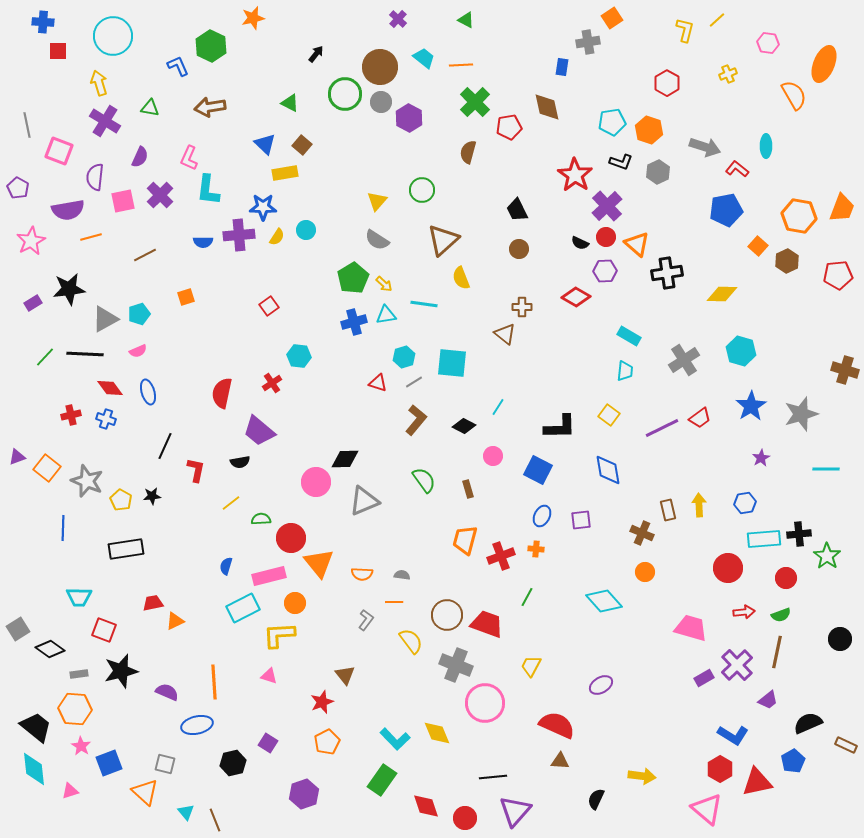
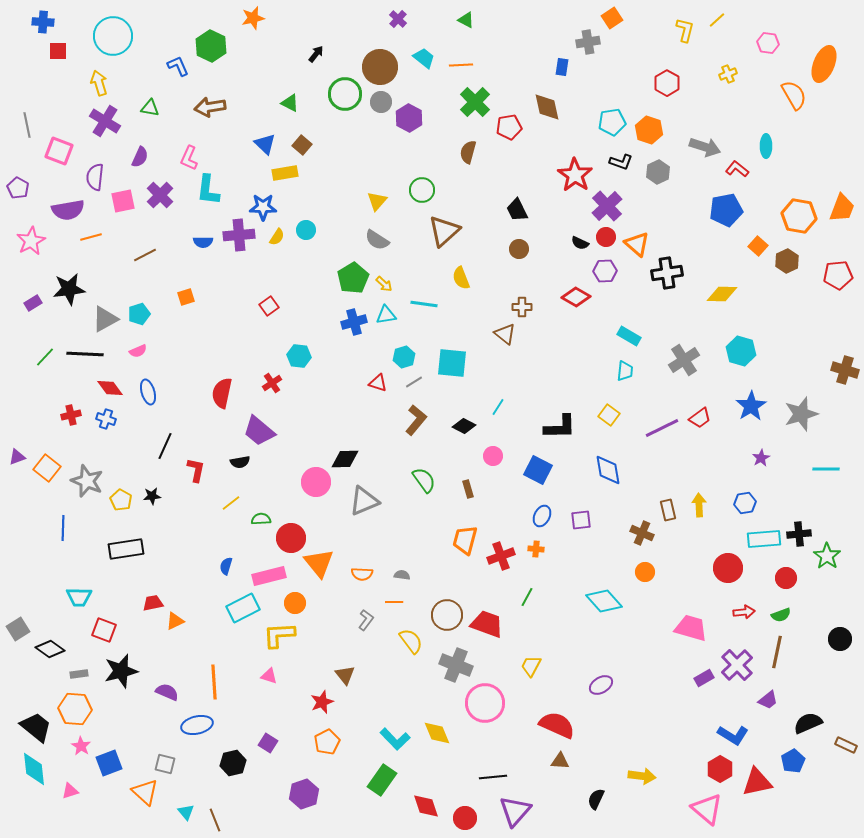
brown triangle at (443, 240): moved 1 px right, 9 px up
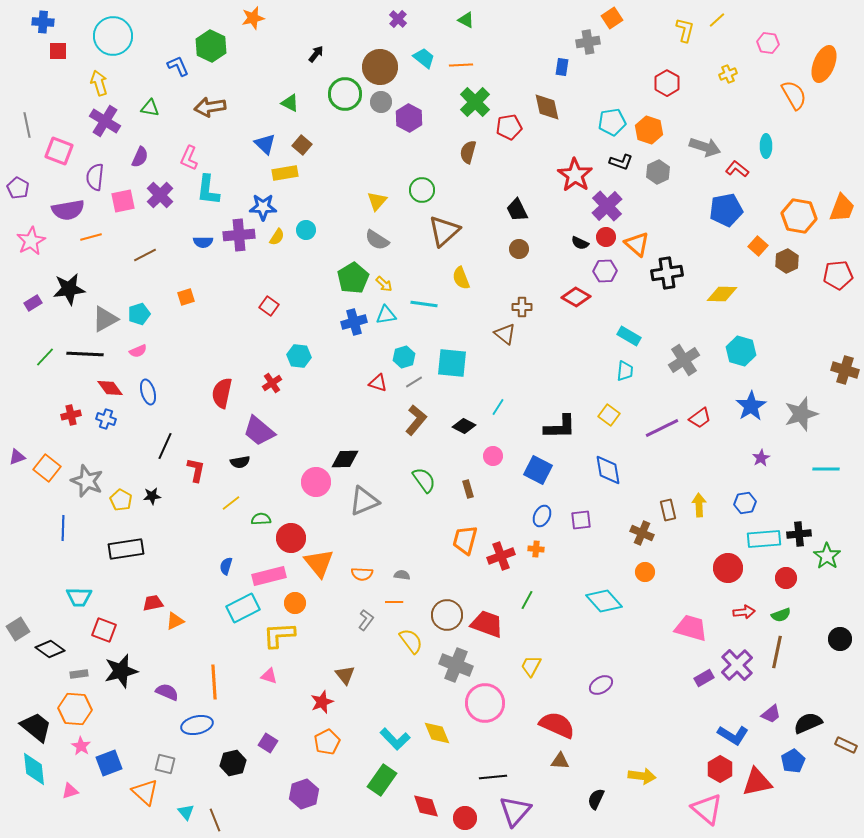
red square at (269, 306): rotated 18 degrees counterclockwise
green line at (527, 597): moved 3 px down
purple trapezoid at (768, 700): moved 3 px right, 14 px down
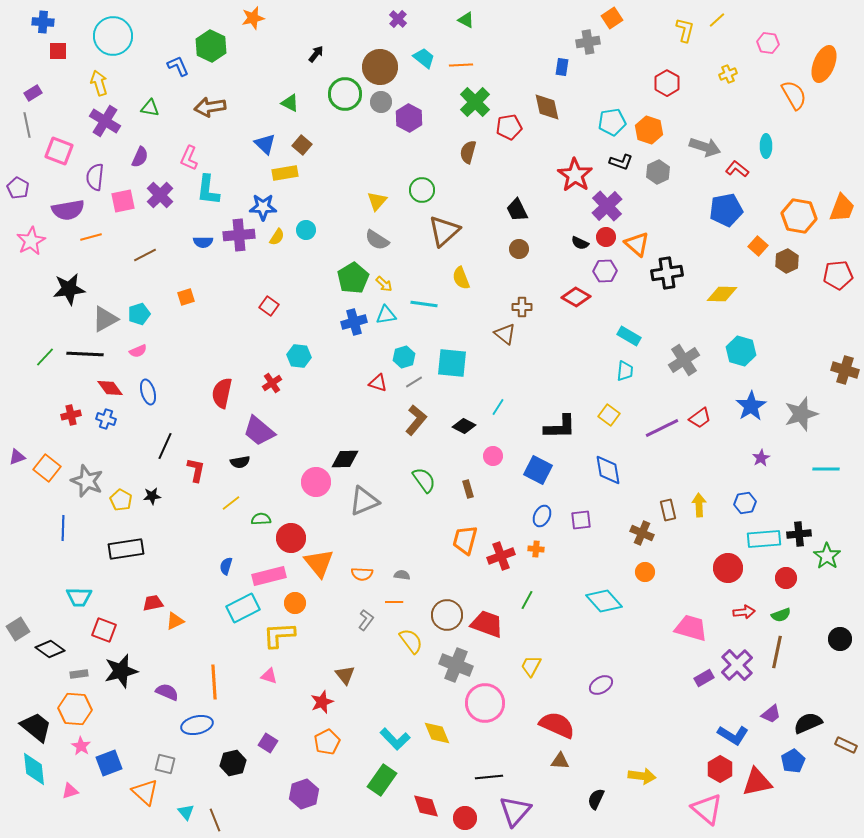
purple rectangle at (33, 303): moved 210 px up
black line at (493, 777): moved 4 px left
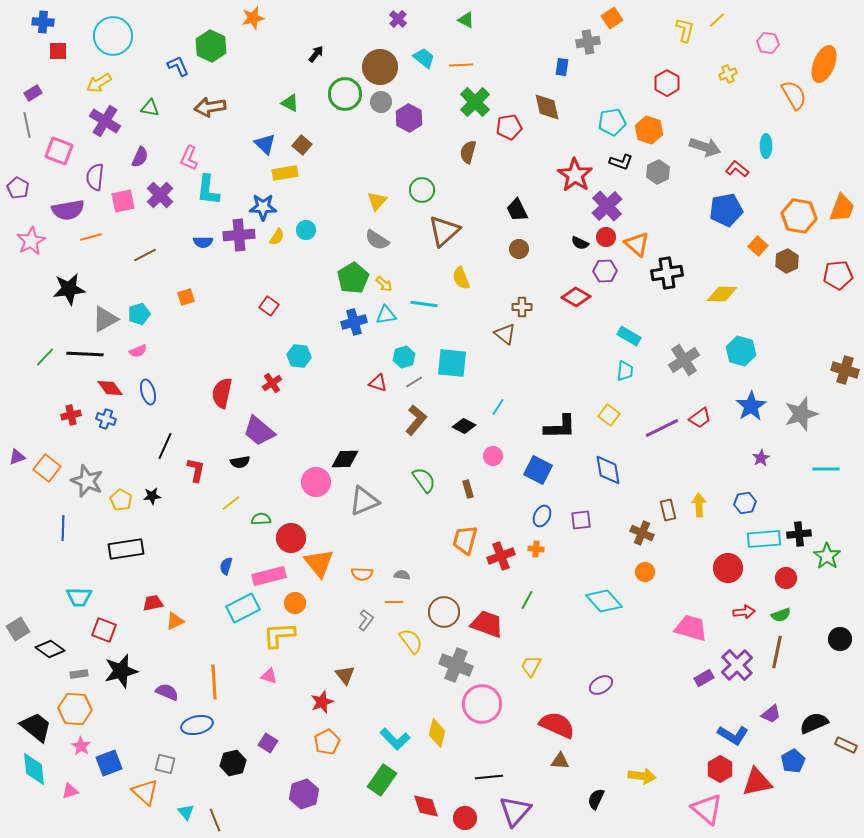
yellow arrow at (99, 83): rotated 105 degrees counterclockwise
brown circle at (447, 615): moved 3 px left, 3 px up
pink circle at (485, 703): moved 3 px left, 1 px down
black semicircle at (808, 723): moved 6 px right
yellow diamond at (437, 733): rotated 36 degrees clockwise
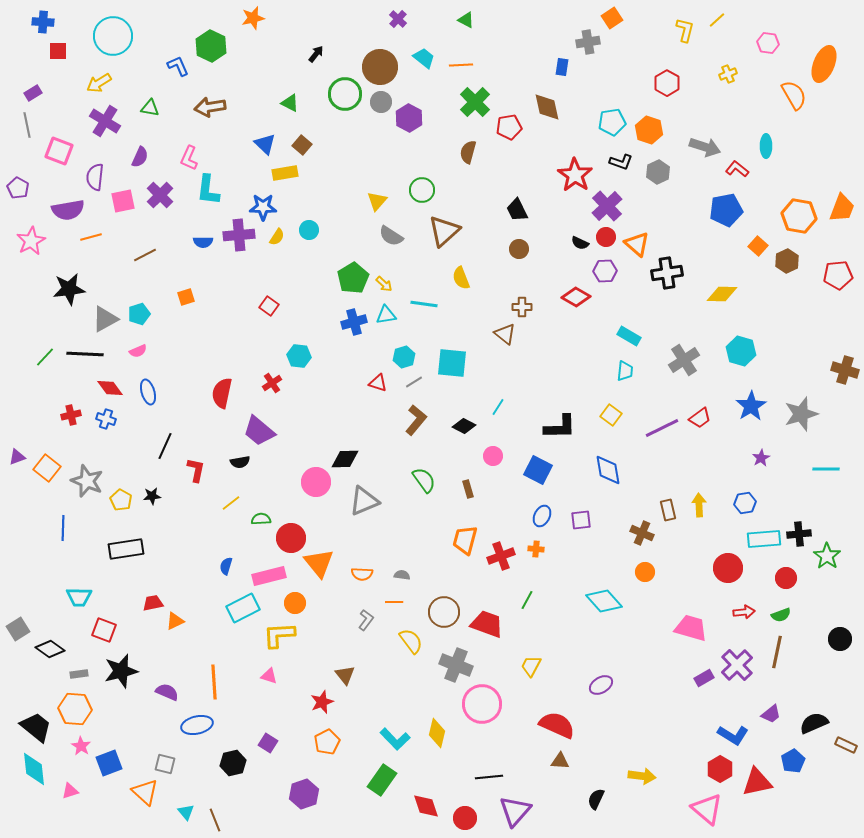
cyan circle at (306, 230): moved 3 px right
gray semicircle at (377, 240): moved 14 px right, 4 px up
yellow square at (609, 415): moved 2 px right
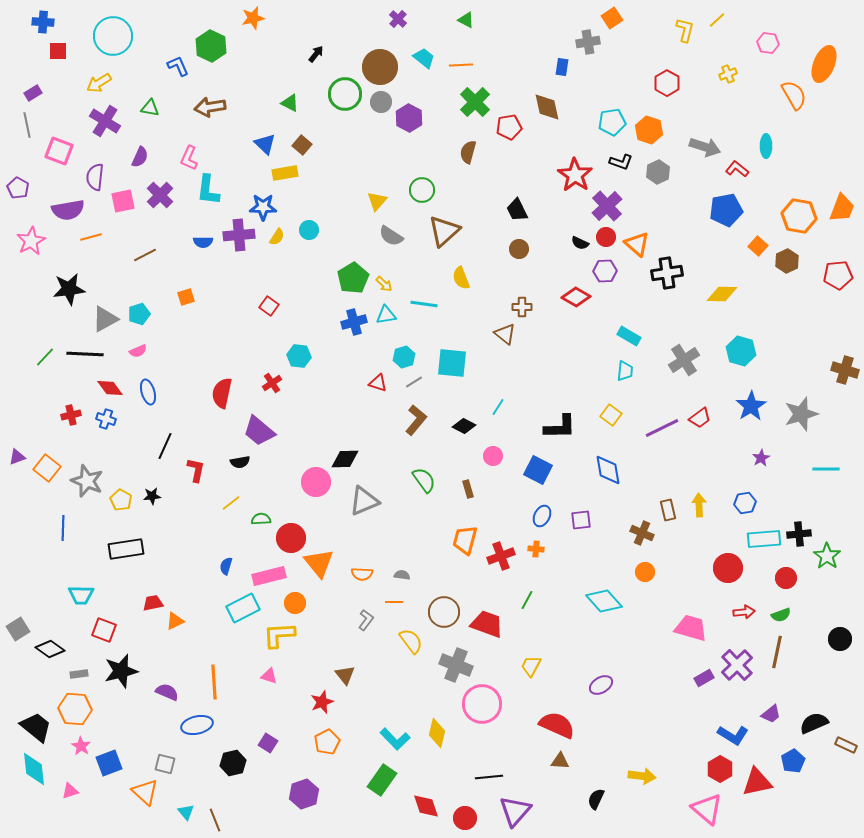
cyan trapezoid at (79, 597): moved 2 px right, 2 px up
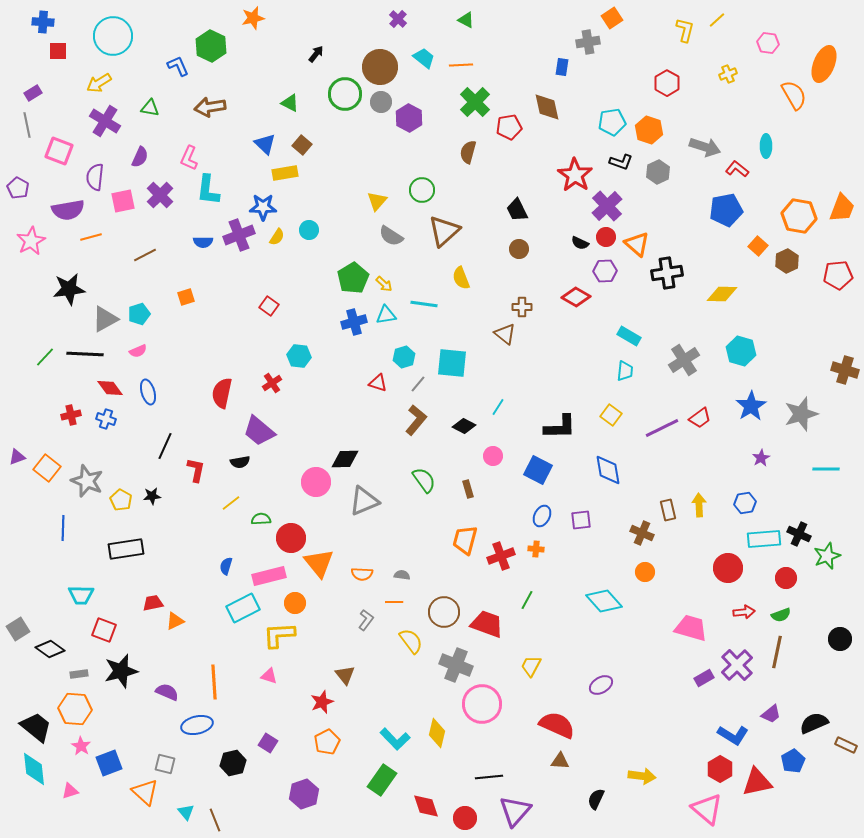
purple cross at (239, 235): rotated 16 degrees counterclockwise
gray line at (414, 382): moved 4 px right, 2 px down; rotated 18 degrees counterclockwise
black cross at (799, 534): rotated 30 degrees clockwise
green star at (827, 556): rotated 16 degrees clockwise
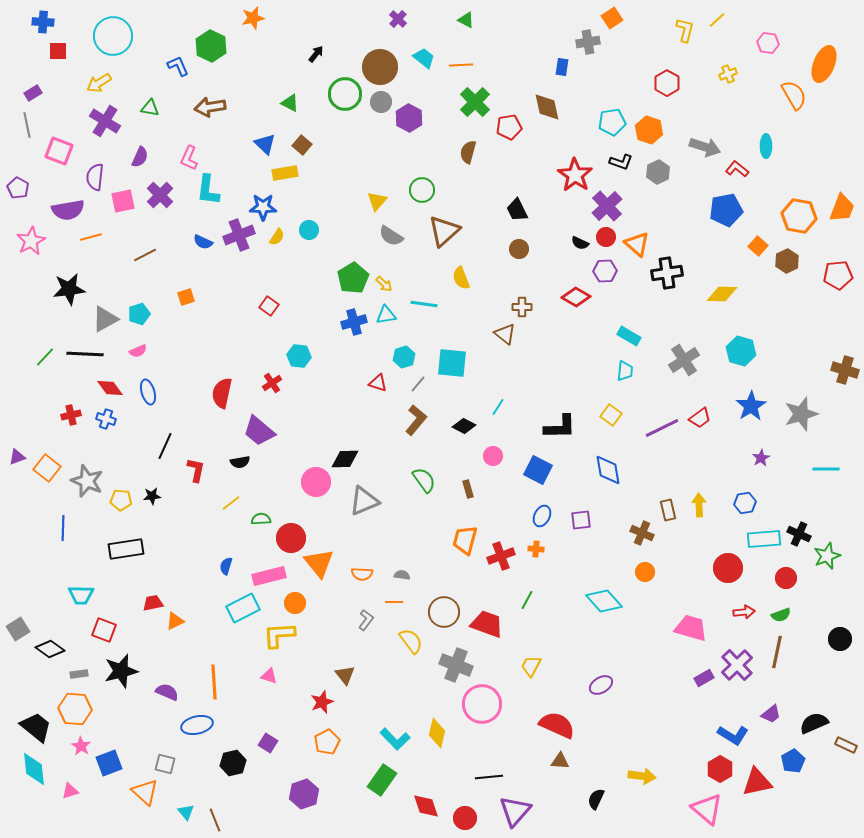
blue semicircle at (203, 242): rotated 24 degrees clockwise
yellow pentagon at (121, 500): rotated 25 degrees counterclockwise
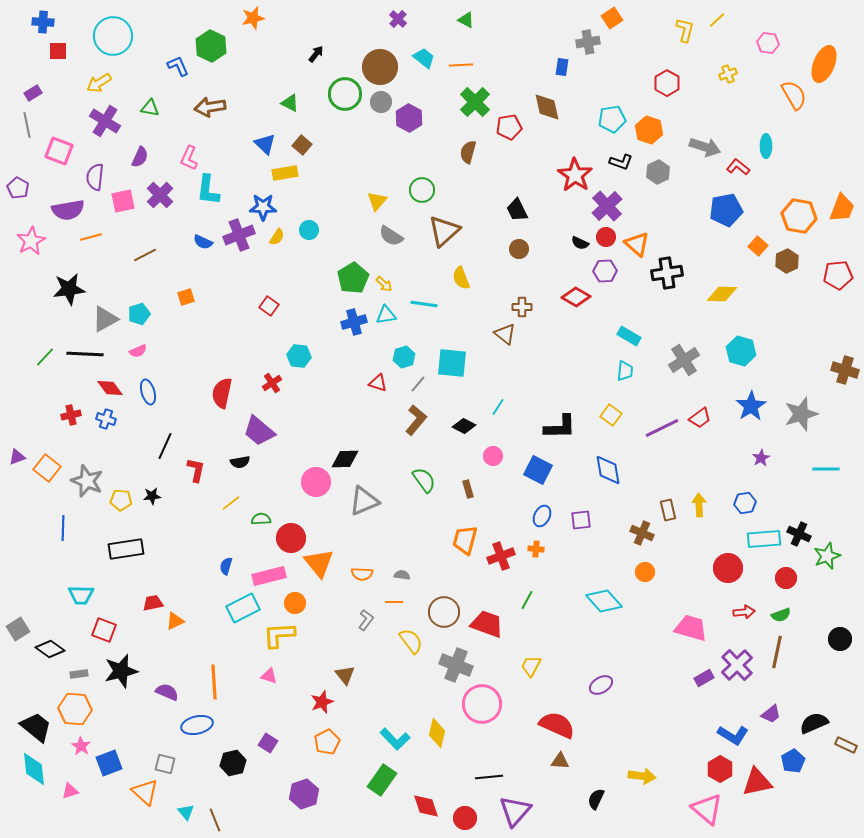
cyan pentagon at (612, 122): moved 3 px up
red L-shape at (737, 169): moved 1 px right, 2 px up
